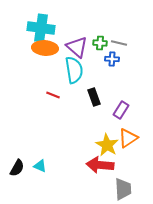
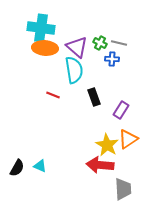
green cross: rotated 24 degrees clockwise
orange triangle: moved 1 px down
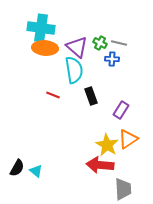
black rectangle: moved 3 px left, 1 px up
cyan triangle: moved 4 px left, 5 px down; rotated 16 degrees clockwise
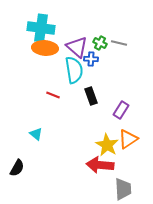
blue cross: moved 21 px left
cyan triangle: moved 37 px up
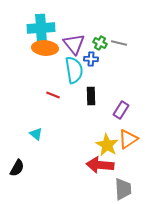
cyan cross: rotated 12 degrees counterclockwise
purple triangle: moved 3 px left, 3 px up; rotated 10 degrees clockwise
black rectangle: rotated 18 degrees clockwise
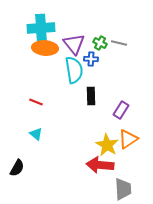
red line: moved 17 px left, 7 px down
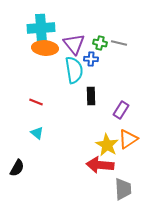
green cross: rotated 16 degrees counterclockwise
cyan triangle: moved 1 px right, 1 px up
